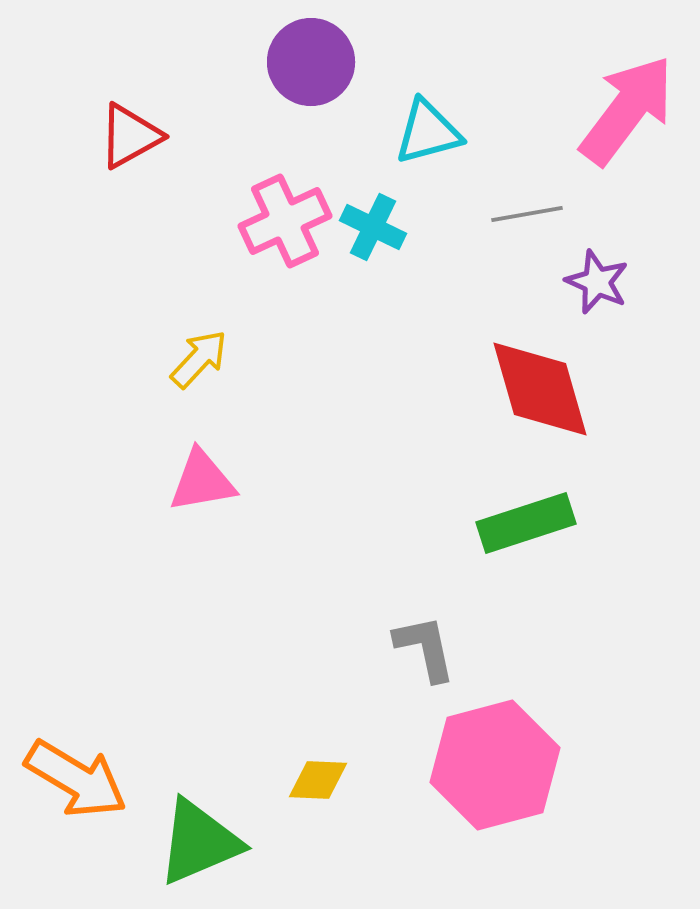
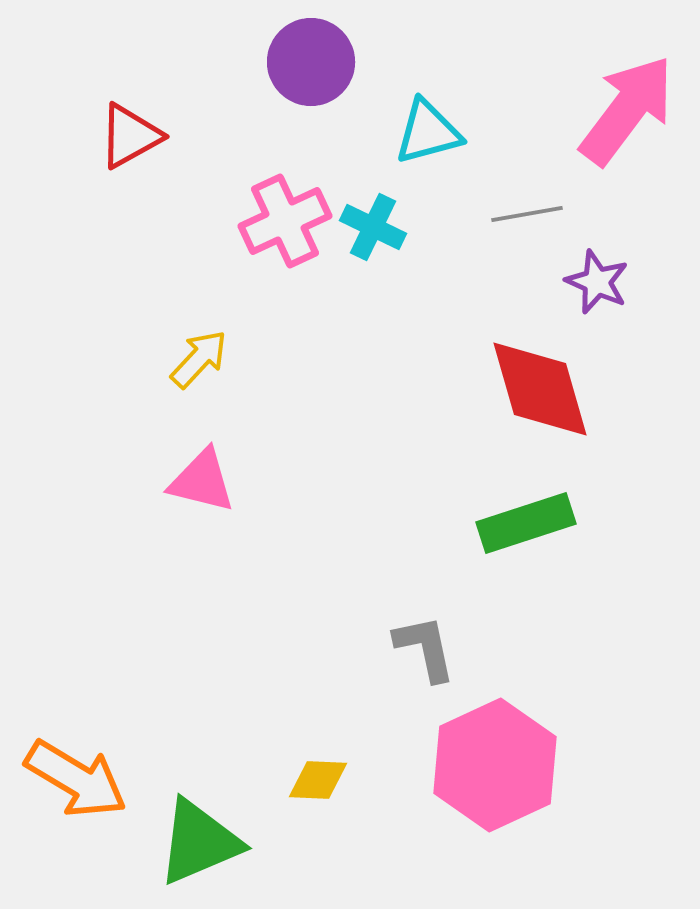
pink triangle: rotated 24 degrees clockwise
pink hexagon: rotated 10 degrees counterclockwise
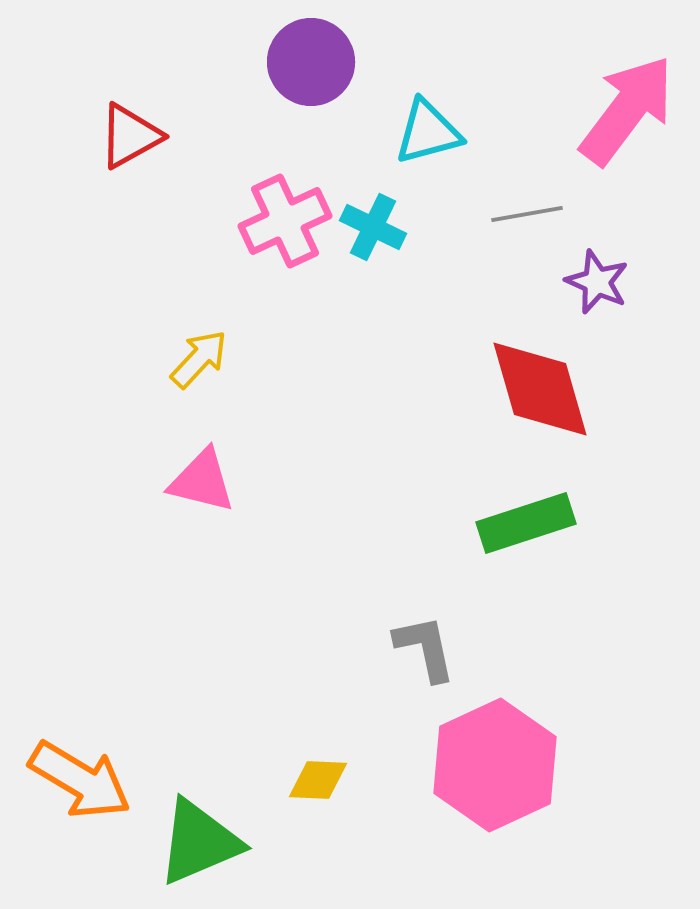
orange arrow: moved 4 px right, 1 px down
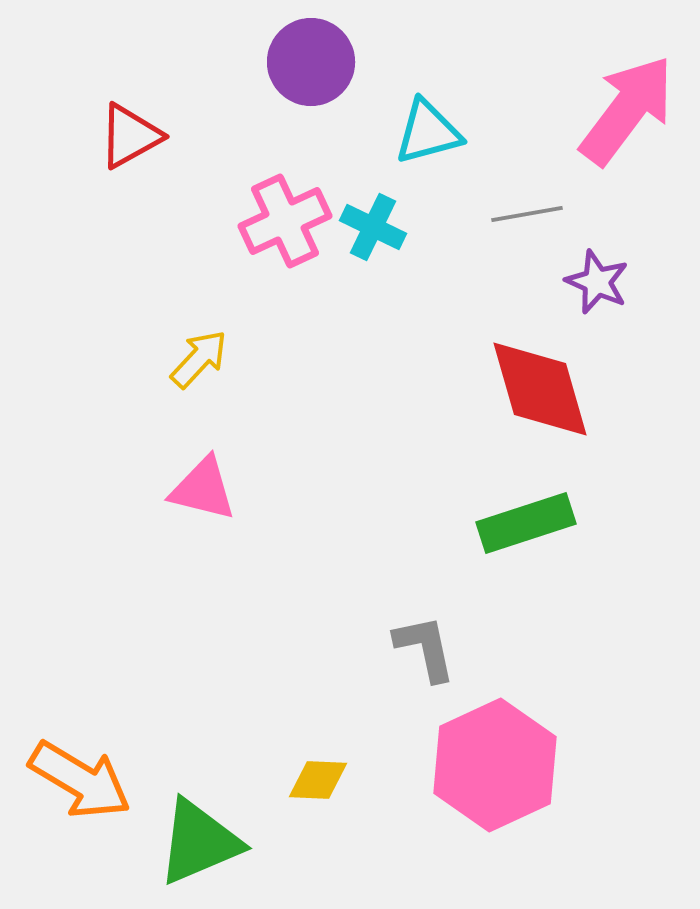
pink triangle: moved 1 px right, 8 px down
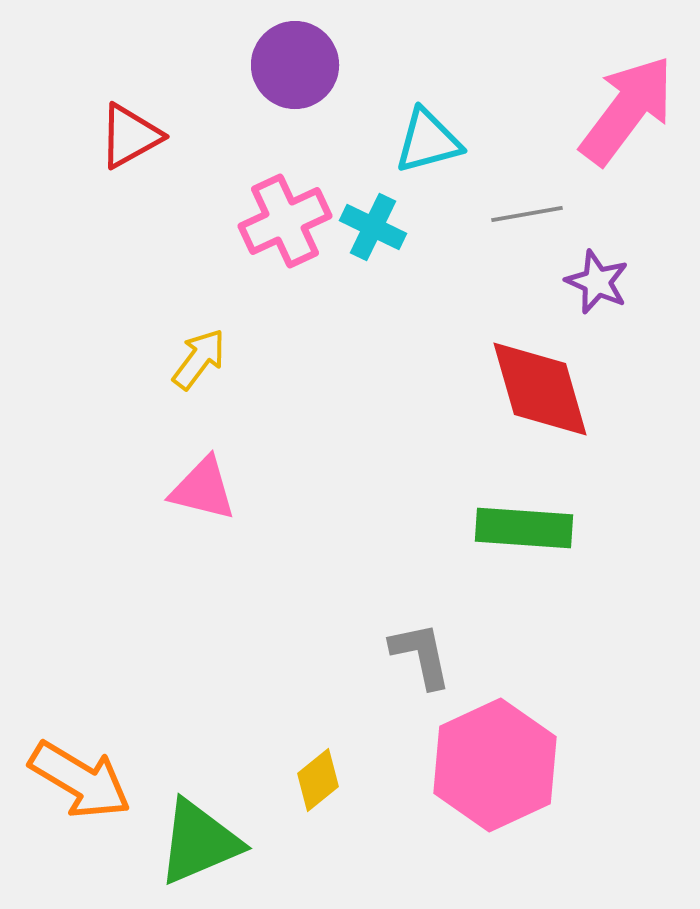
purple circle: moved 16 px left, 3 px down
cyan triangle: moved 9 px down
yellow arrow: rotated 6 degrees counterclockwise
green rectangle: moved 2 px left, 5 px down; rotated 22 degrees clockwise
gray L-shape: moved 4 px left, 7 px down
yellow diamond: rotated 42 degrees counterclockwise
